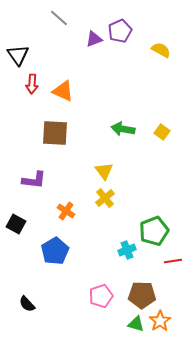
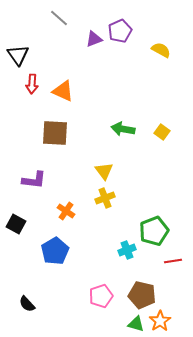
yellow cross: rotated 18 degrees clockwise
brown pentagon: rotated 12 degrees clockwise
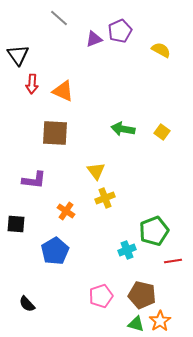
yellow triangle: moved 8 px left
black square: rotated 24 degrees counterclockwise
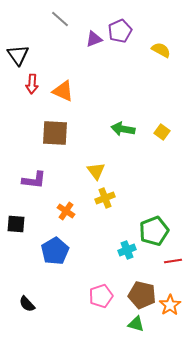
gray line: moved 1 px right, 1 px down
orange star: moved 10 px right, 16 px up
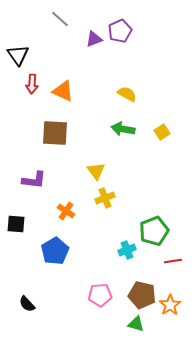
yellow semicircle: moved 34 px left, 44 px down
yellow square: rotated 21 degrees clockwise
pink pentagon: moved 1 px left, 1 px up; rotated 15 degrees clockwise
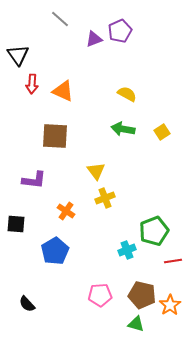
brown square: moved 3 px down
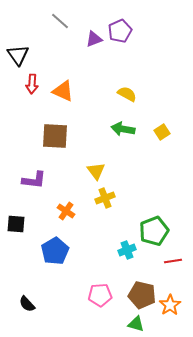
gray line: moved 2 px down
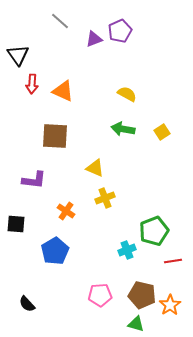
yellow triangle: moved 1 px left, 3 px up; rotated 30 degrees counterclockwise
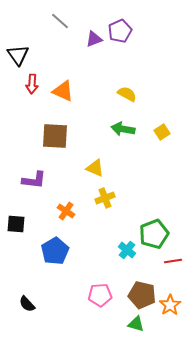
green pentagon: moved 3 px down
cyan cross: rotated 30 degrees counterclockwise
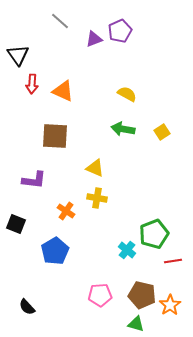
yellow cross: moved 8 px left; rotated 30 degrees clockwise
black square: rotated 18 degrees clockwise
black semicircle: moved 3 px down
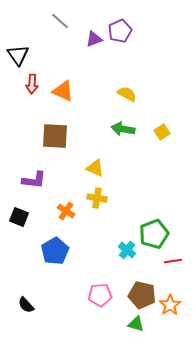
black square: moved 3 px right, 7 px up
black semicircle: moved 1 px left, 2 px up
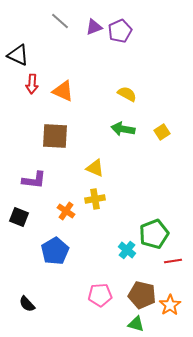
purple triangle: moved 12 px up
black triangle: rotated 30 degrees counterclockwise
yellow cross: moved 2 px left, 1 px down; rotated 18 degrees counterclockwise
black semicircle: moved 1 px right, 1 px up
